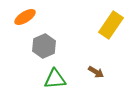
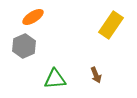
orange ellipse: moved 8 px right
gray hexagon: moved 20 px left
brown arrow: moved 3 px down; rotated 35 degrees clockwise
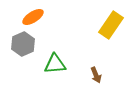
gray hexagon: moved 1 px left, 2 px up
green triangle: moved 15 px up
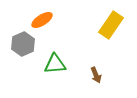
orange ellipse: moved 9 px right, 3 px down
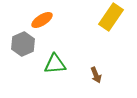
yellow rectangle: moved 8 px up
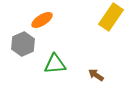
brown arrow: rotated 147 degrees clockwise
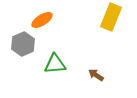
yellow rectangle: rotated 12 degrees counterclockwise
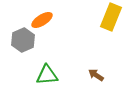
gray hexagon: moved 4 px up
green triangle: moved 8 px left, 11 px down
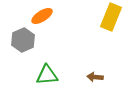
orange ellipse: moved 4 px up
brown arrow: moved 1 px left, 2 px down; rotated 28 degrees counterclockwise
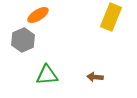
orange ellipse: moved 4 px left, 1 px up
